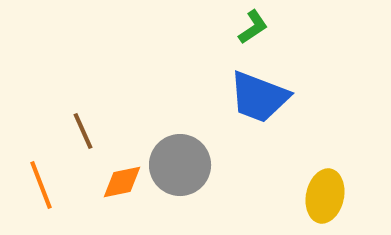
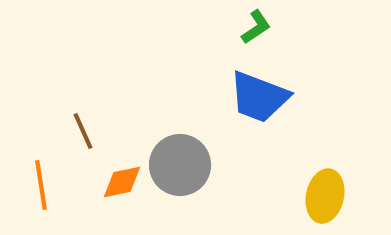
green L-shape: moved 3 px right
orange line: rotated 12 degrees clockwise
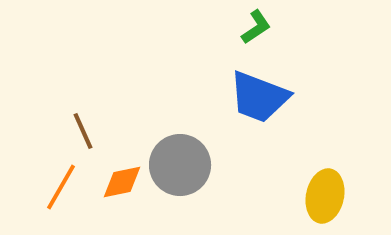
orange line: moved 20 px right, 2 px down; rotated 39 degrees clockwise
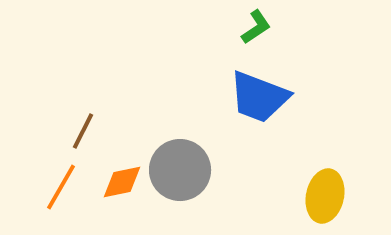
brown line: rotated 51 degrees clockwise
gray circle: moved 5 px down
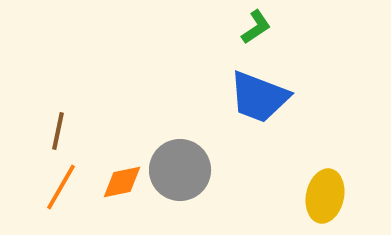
brown line: moved 25 px left; rotated 15 degrees counterclockwise
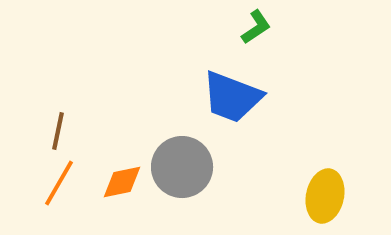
blue trapezoid: moved 27 px left
gray circle: moved 2 px right, 3 px up
orange line: moved 2 px left, 4 px up
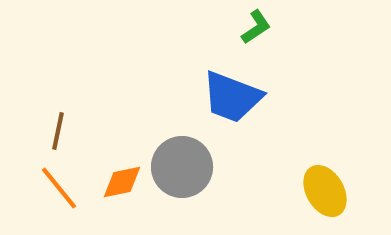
orange line: moved 5 px down; rotated 69 degrees counterclockwise
yellow ellipse: moved 5 px up; rotated 42 degrees counterclockwise
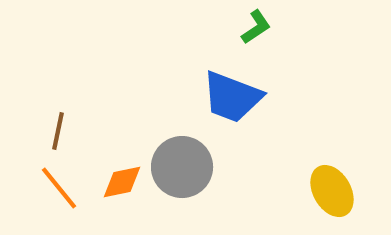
yellow ellipse: moved 7 px right
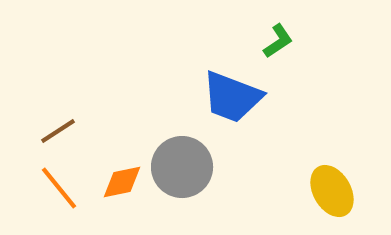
green L-shape: moved 22 px right, 14 px down
brown line: rotated 45 degrees clockwise
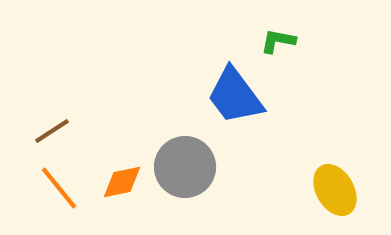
green L-shape: rotated 135 degrees counterclockwise
blue trapezoid: moved 3 px right, 1 px up; rotated 32 degrees clockwise
brown line: moved 6 px left
gray circle: moved 3 px right
yellow ellipse: moved 3 px right, 1 px up
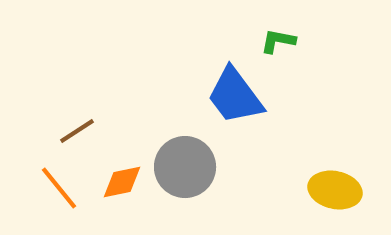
brown line: moved 25 px right
yellow ellipse: rotated 48 degrees counterclockwise
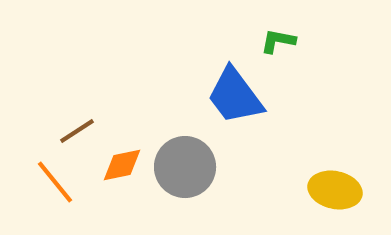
orange diamond: moved 17 px up
orange line: moved 4 px left, 6 px up
